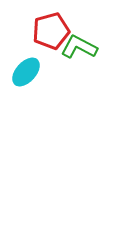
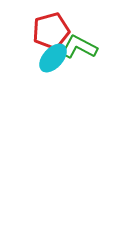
cyan ellipse: moved 27 px right, 14 px up
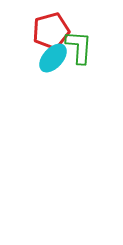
green L-shape: rotated 66 degrees clockwise
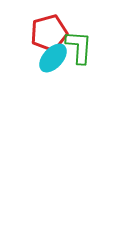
red pentagon: moved 2 px left, 2 px down
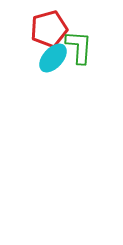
red pentagon: moved 4 px up
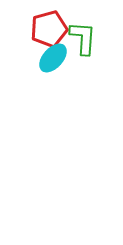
green L-shape: moved 4 px right, 9 px up
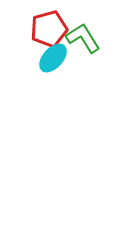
green L-shape: rotated 36 degrees counterclockwise
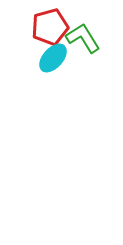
red pentagon: moved 1 px right, 2 px up
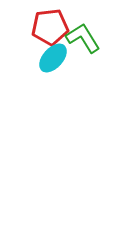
red pentagon: rotated 9 degrees clockwise
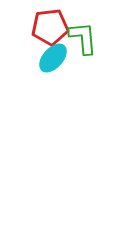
green L-shape: rotated 27 degrees clockwise
